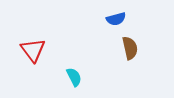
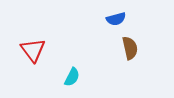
cyan semicircle: moved 2 px left; rotated 54 degrees clockwise
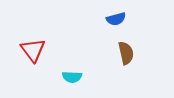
brown semicircle: moved 4 px left, 5 px down
cyan semicircle: rotated 66 degrees clockwise
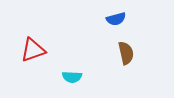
red triangle: rotated 48 degrees clockwise
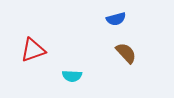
brown semicircle: rotated 30 degrees counterclockwise
cyan semicircle: moved 1 px up
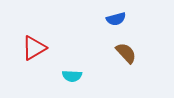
red triangle: moved 1 px right, 2 px up; rotated 12 degrees counterclockwise
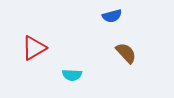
blue semicircle: moved 4 px left, 3 px up
cyan semicircle: moved 1 px up
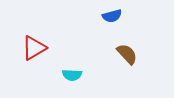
brown semicircle: moved 1 px right, 1 px down
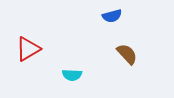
red triangle: moved 6 px left, 1 px down
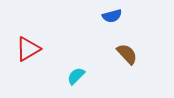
cyan semicircle: moved 4 px right, 1 px down; rotated 132 degrees clockwise
